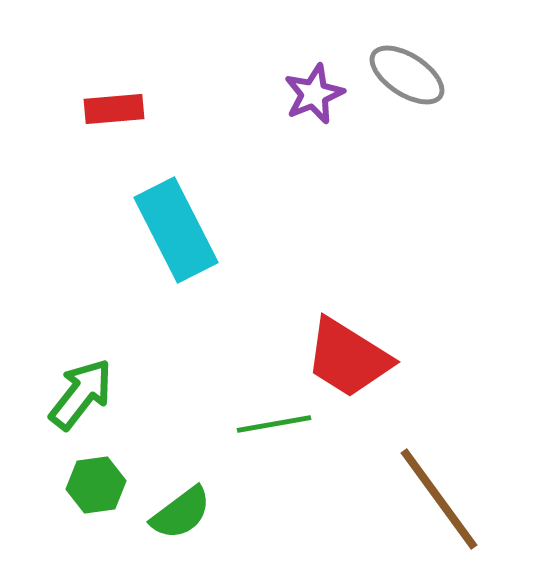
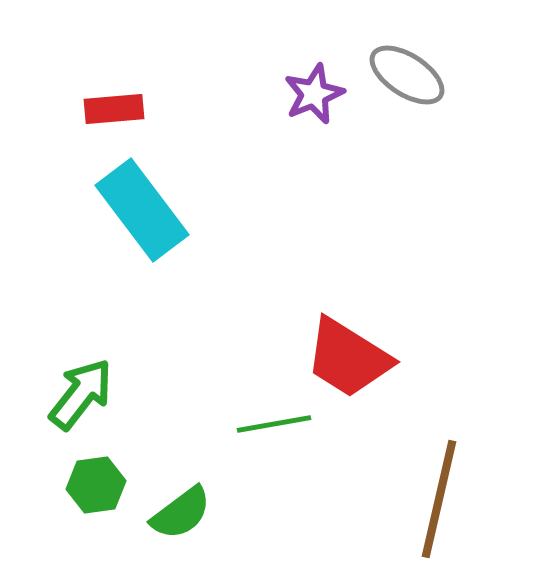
cyan rectangle: moved 34 px left, 20 px up; rotated 10 degrees counterclockwise
brown line: rotated 49 degrees clockwise
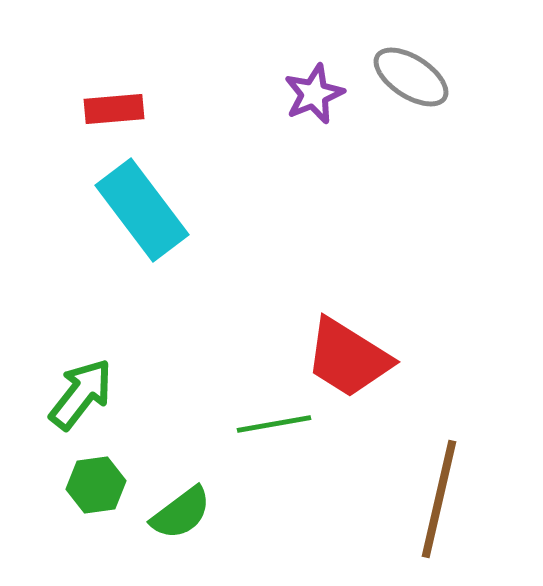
gray ellipse: moved 4 px right, 2 px down
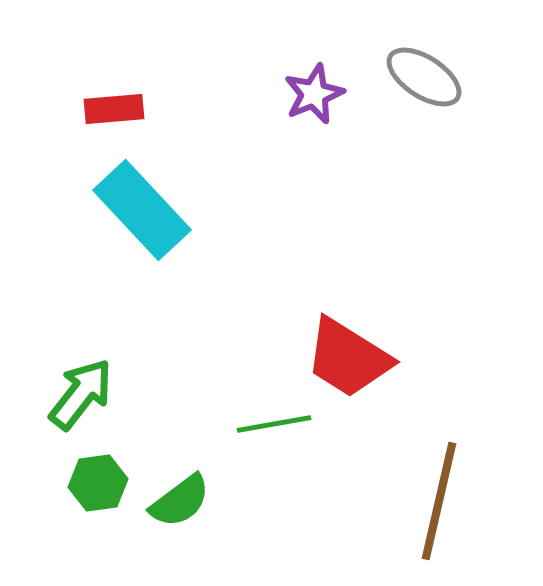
gray ellipse: moved 13 px right
cyan rectangle: rotated 6 degrees counterclockwise
green hexagon: moved 2 px right, 2 px up
brown line: moved 2 px down
green semicircle: moved 1 px left, 12 px up
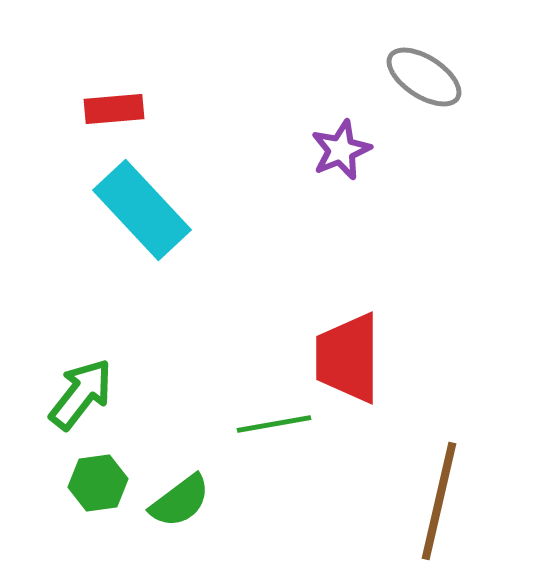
purple star: moved 27 px right, 56 px down
red trapezoid: rotated 58 degrees clockwise
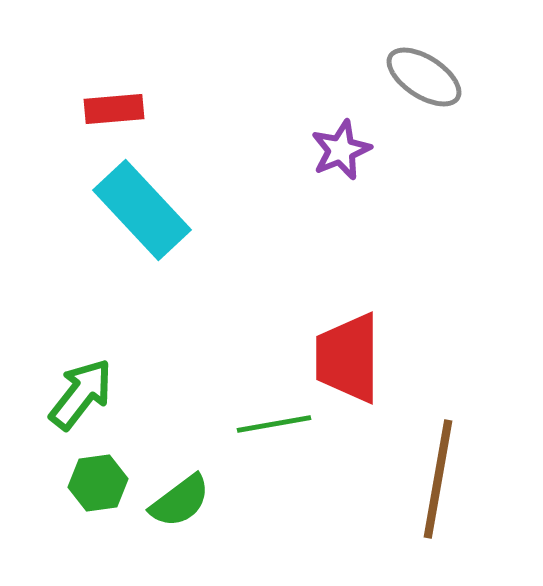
brown line: moved 1 px left, 22 px up; rotated 3 degrees counterclockwise
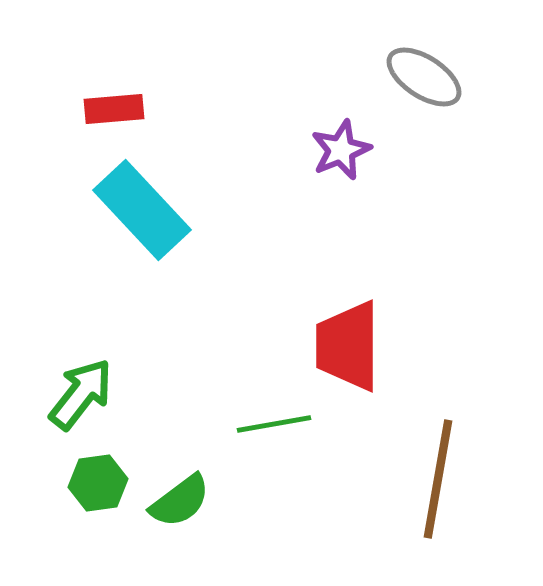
red trapezoid: moved 12 px up
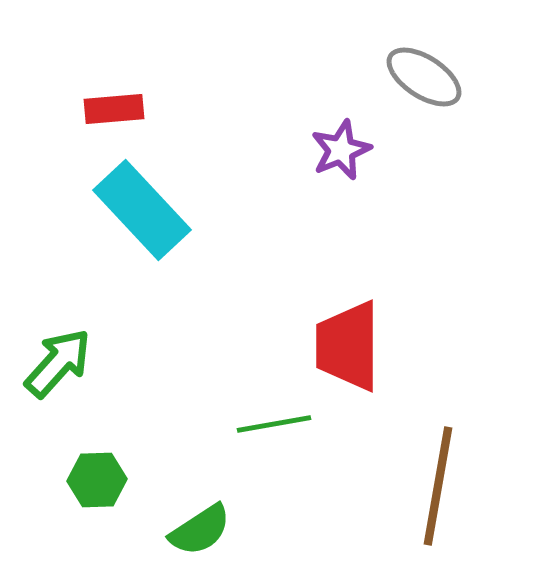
green arrow: moved 23 px left, 31 px up; rotated 4 degrees clockwise
brown line: moved 7 px down
green hexagon: moved 1 px left, 3 px up; rotated 6 degrees clockwise
green semicircle: moved 20 px right, 29 px down; rotated 4 degrees clockwise
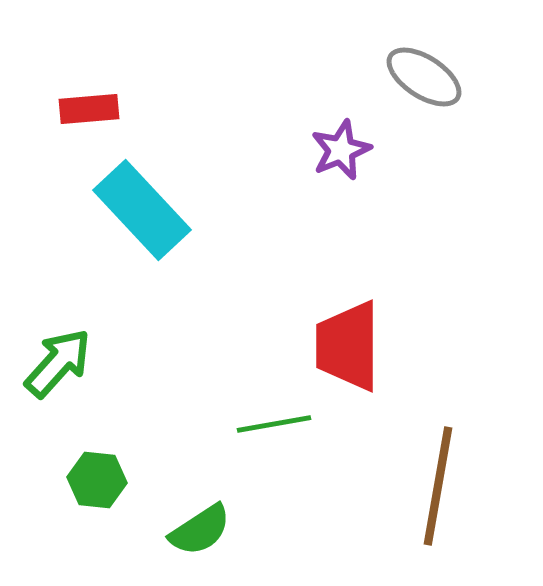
red rectangle: moved 25 px left
green hexagon: rotated 8 degrees clockwise
